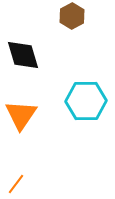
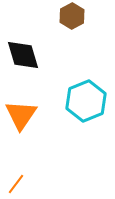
cyan hexagon: rotated 21 degrees counterclockwise
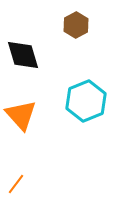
brown hexagon: moved 4 px right, 9 px down
orange triangle: rotated 16 degrees counterclockwise
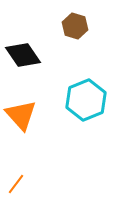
brown hexagon: moved 1 px left, 1 px down; rotated 15 degrees counterclockwise
black diamond: rotated 18 degrees counterclockwise
cyan hexagon: moved 1 px up
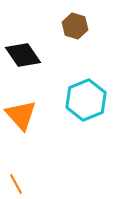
orange line: rotated 65 degrees counterclockwise
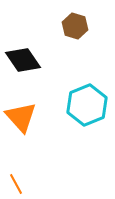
black diamond: moved 5 px down
cyan hexagon: moved 1 px right, 5 px down
orange triangle: moved 2 px down
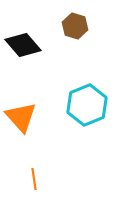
black diamond: moved 15 px up; rotated 6 degrees counterclockwise
orange line: moved 18 px right, 5 px up; rotated 20 degrees clockwise
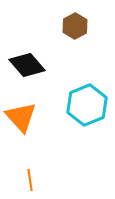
brown hexagon: rotated 15 degrees clockwise
black diamond: moved 4 px right, 20 px down
orange line: moved 4 px left, 1 px down
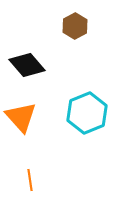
cyan hexagon: moved 8 px down
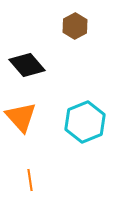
cyan hexagon: moved 2 px left, 9 px down
